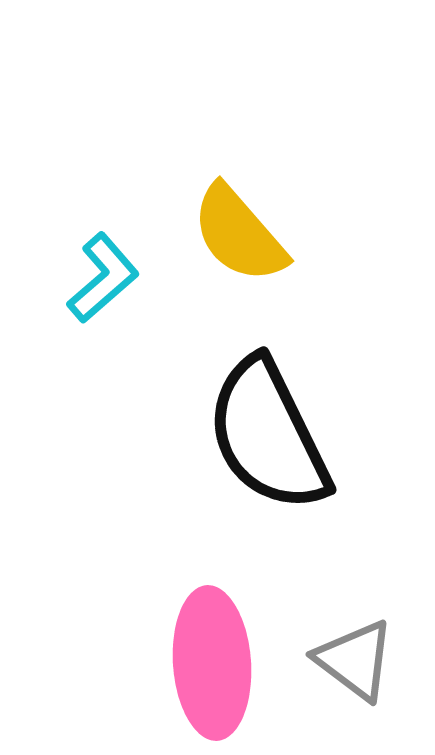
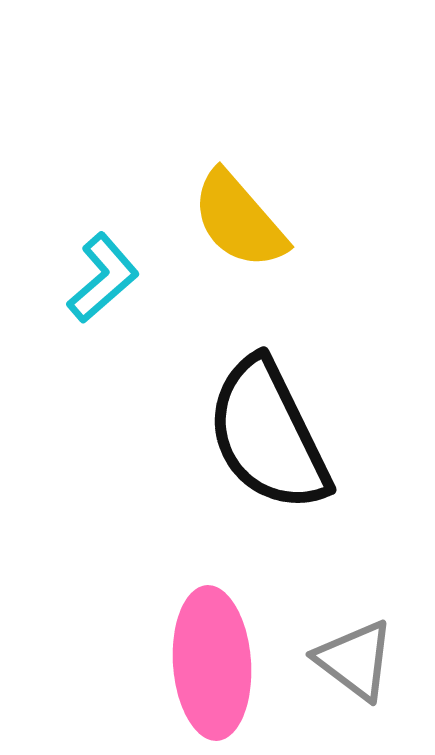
yellow semicircle: moved 14 px up
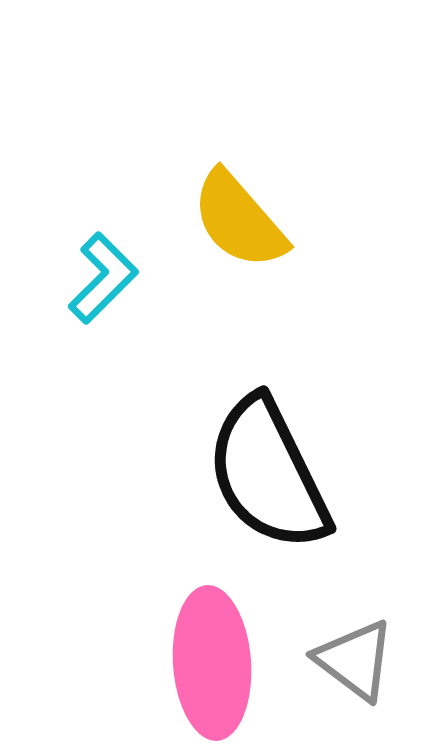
cyan L-shape: rotated 4 degrees counterclockwise
black semicircle: moved 39 px down
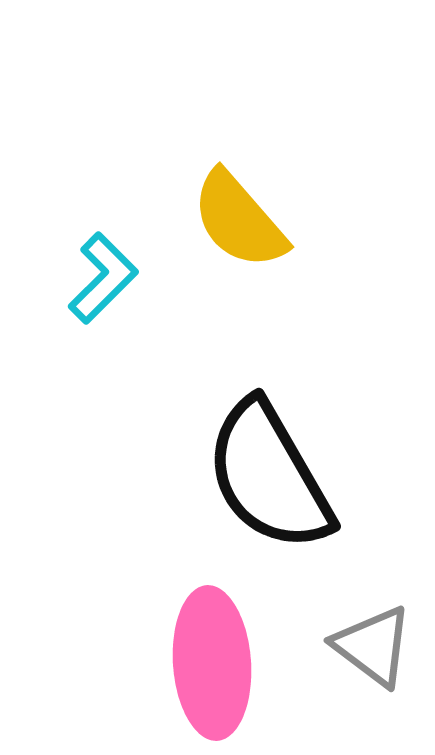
black semicircle: moved 1 px right, 2 px down; rotated 4 degrees counterclockwise
gray triangle: moved 18 px right, 14 px up
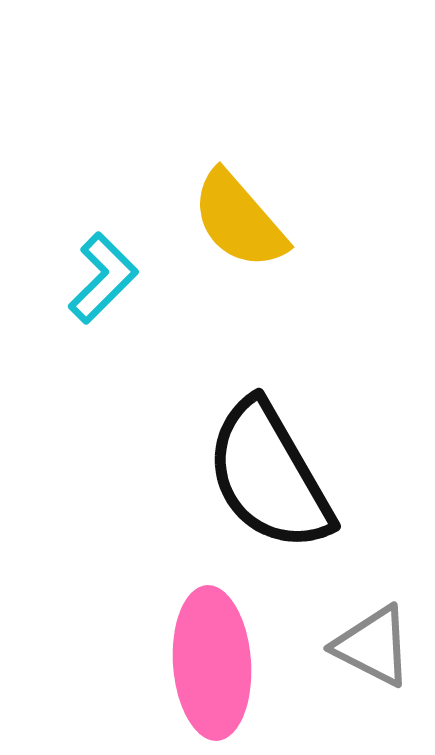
gray triangle: rotated 10 degrees counterclockwise
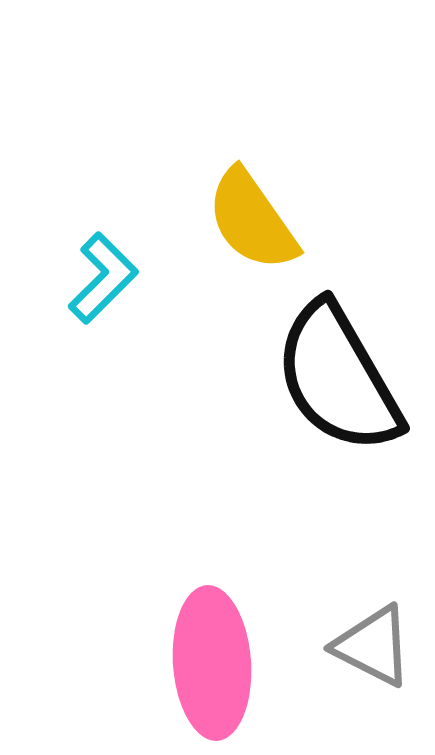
yellow semicircle: moved 13 px right; rotated 6 degrees clockwise
black semicircle: moved 69 px right, 98 px up
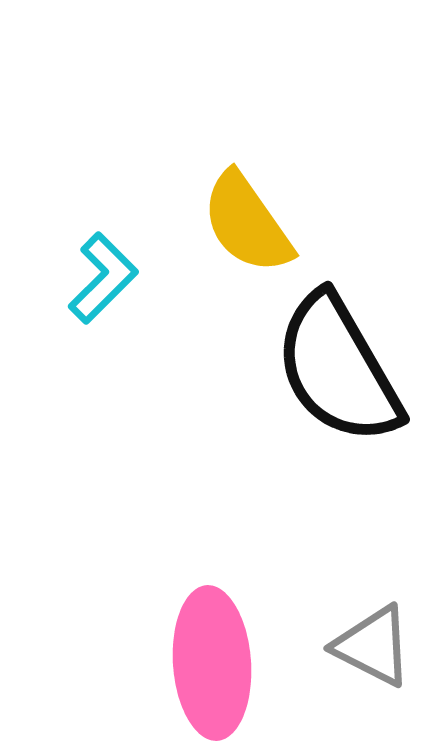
yellow semicircle: moved 5 px left, 3 px down
black semicircle: moved 9 px up
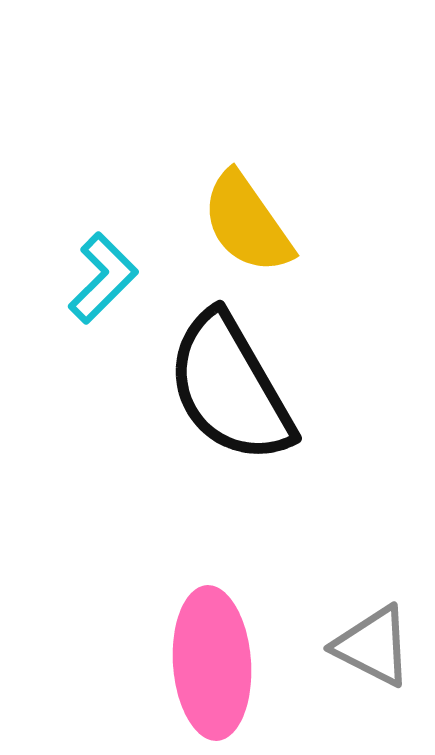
black semicircle: moved 108 px left, 19 px down
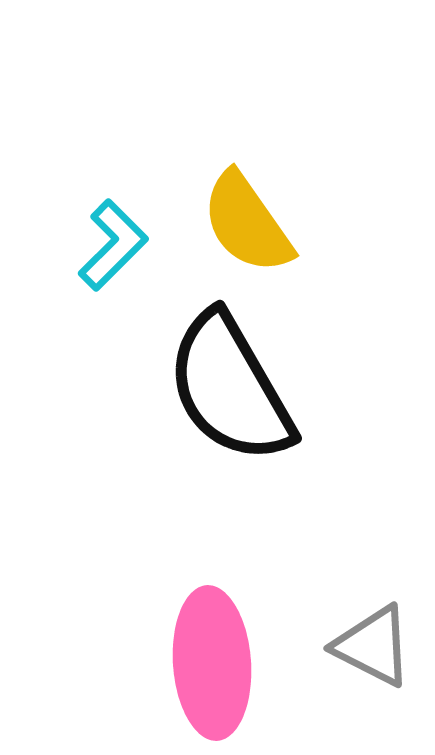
cyan L-shape: moved 10 px right, 33 px up
